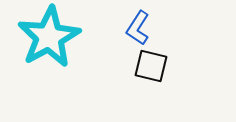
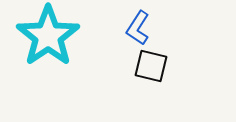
cyan star: moved 1 px left, 1 px up; rotated 6 degrees counterclockwise
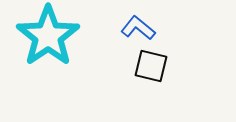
blue L-shape: rotated 96 degrees clockwise
